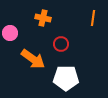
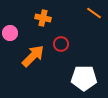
orange line: moved 1 px right, 5 px up; rotated 63 degrees counterclockwise
orange arrow: moved 3 px up; rotated 80 degrees counterclockwise
white pentagon: moved 18 px right
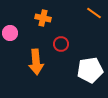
orange arrow: moved 3 px right, 6 px down; rotated 130 degrees clockwise
white pentagon: moved 6 px right, 8 px up; rotated 10 degrees counterclockwise
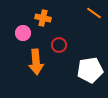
pink circle: moved 13 px right
red circle: moved 2 px left, 1 px down
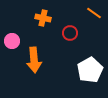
pink circle: moved 11 px left, 8 px down
red circle: moved 11 px right, 12 px up
orange arrow: moved 2 px left, 2 px up
white pentagon: rotated 20 degrees counterclockwise
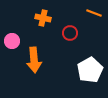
orange line: rotated 14 degrees counterclockwise
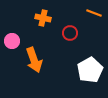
orange arrow: rotated 15 degrees counterclockwise
